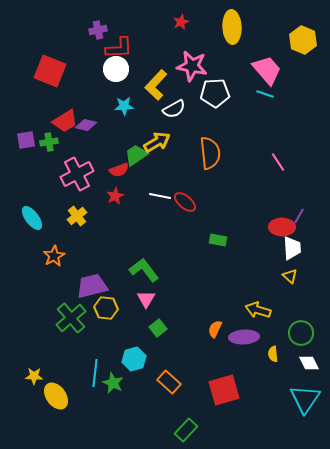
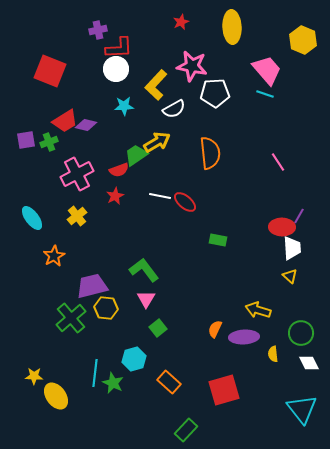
green cross at (49, 142): rotated 12 degrees counterclockwise
cyan triangle at (305, 399): moved 3 px left, 10 px down; rotated 12 degrees counterclockwise
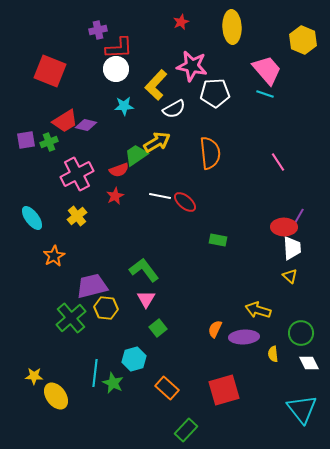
red ellipse at (282, 227): moved 2 px right
orange rectangle at (169, 382): moved 2 px left, 6 px down
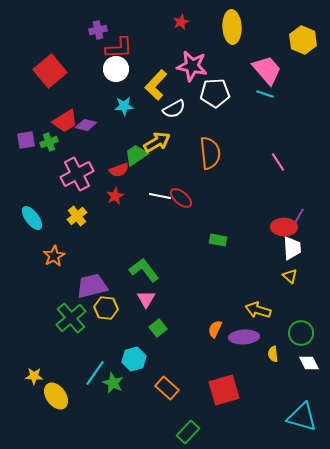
red square at (50, 71): rotated 28 degrees clockwise
red ellipse at (185, 202): moved 4 px left, 4 px up
cyan line at (95, 373): rotated 28 degrees clockwise
cyan triangle at (302, 409): moved 8 px down; rotated 36 degrees counterclockwise
green rectangle at (186, 430): moved 2 px right, 2 px down
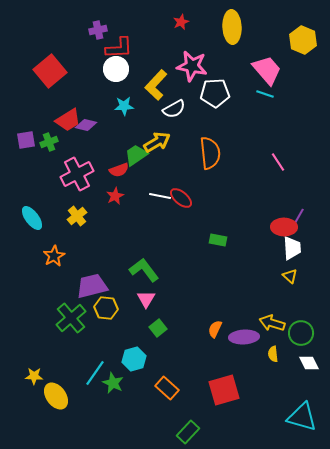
red trapezoid at (65, 121): moved 3 px right, 1 px up
yellow arrow at (258, 310): moved 14 px right, 13 px down
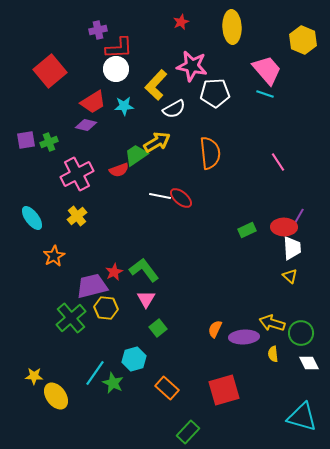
red trapezoid at (68, 120): moved 25 px right, 18 px up
red star at (115, 196): moved 1 px left, 76 px down
green rectangle at (218, 240): moved 29 px right, 10 px up; rotated 36 degrees counterclockwise
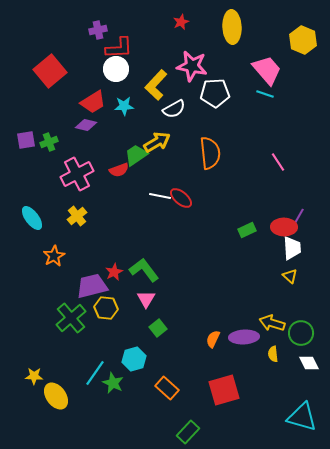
orange semicircle at (215, 329): moved 2 px left, 10 px down
